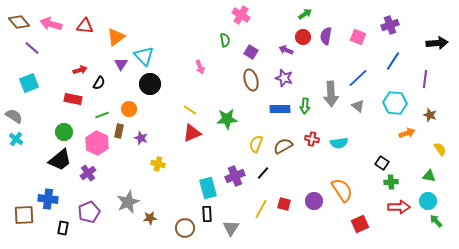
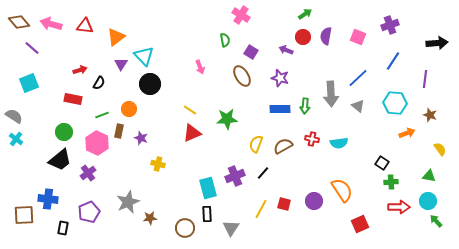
purple star at (284, 78): moved 4 px left
brown ellipse at (251, 80): moved 9 px left, 4 px up; rotated 15 degrees counterclockwise
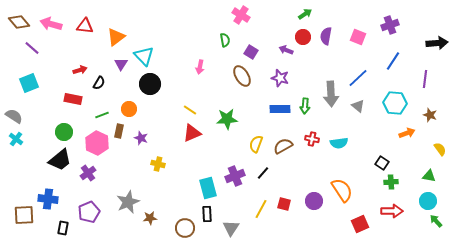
pink arrow at (200, 67): rotated 32 degrees clockwise
red arrow at (399, 207): moved 7 px left, 4 px down
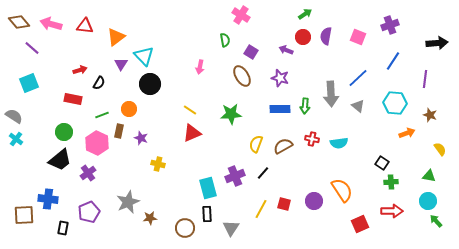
green star at (227, 119): moved 4 px right, 5 px up
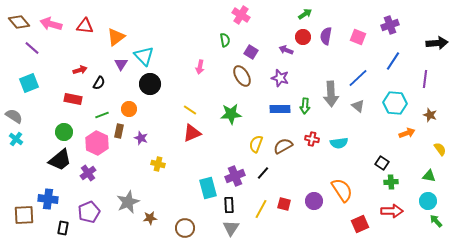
black rectangle at (207, 214): moved 22 px right, 9 px up
